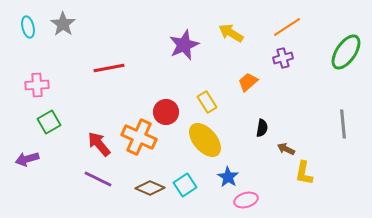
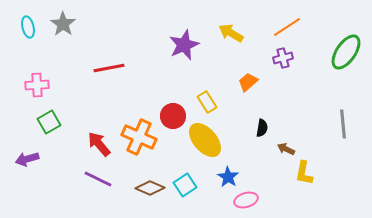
red circle: moved 7 px right, 4 px down
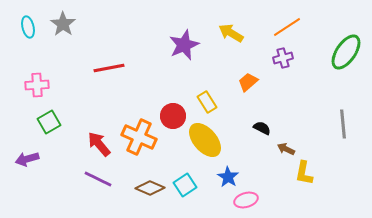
black semicircle: rotated 72 degrees counterclockwise
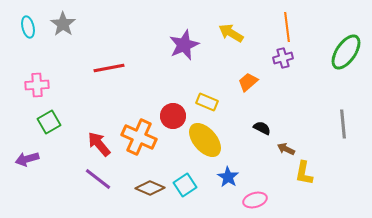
orange line: rotated 64 degrees counterclockwise
yellow rectangle: rotated 35 degrees counterclockwise
purple line: rotated 12 degrees clockwise
pink ellipse: moved 9 px right
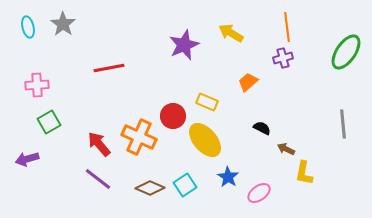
pink ellipse: moved 4 px right, 7 px up; rotated 20 degrees counterclockwise
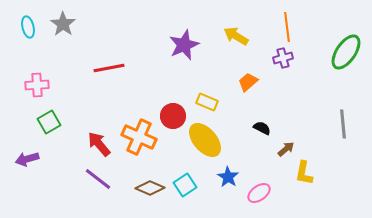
yellow arrow: moved 5 px right, 3 px down
brown arrow: rotated 114 degrees clockwise
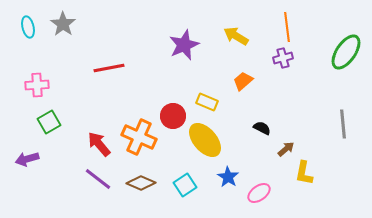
orange trapezoid: moved 5 px left, 1 px up
brown diamond: moved 9 px left, 5 px up
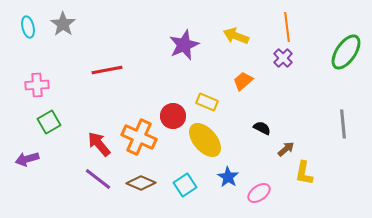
yellow arrow: rotated 10 degrees counterclockwise
purple cross: rotated 30 degrees counterclockwise
red line: moved 2 px left, 2 px down
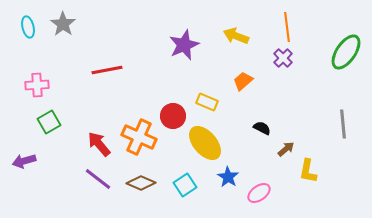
yellow ellipse: moved 3 px down
purple arrow: moved 3 px left, 2 px down
yellow L-shape: moved 4 px right, 2 px up
